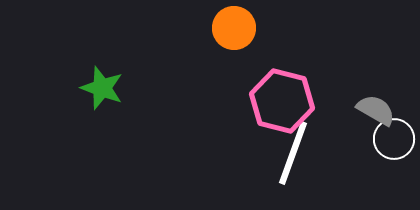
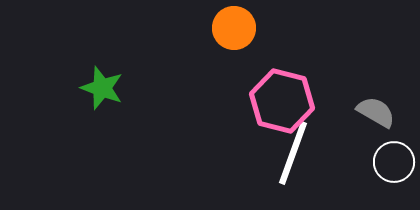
gray semicircle: moved 2 px down
white circle: moved 23 px down
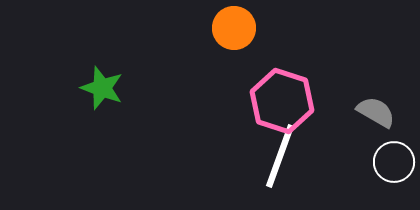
pink hexagon: rotated 4 degrees clockwise
white line: moved 13 px left, 3 px down
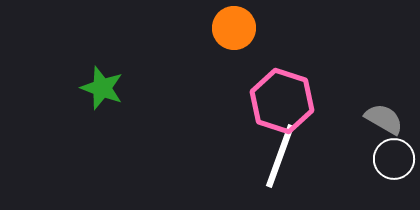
gray semicircle: moved 8 px right, 7 px down
white circle: moved 3 px up
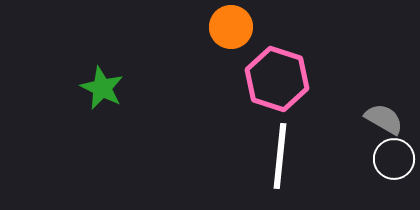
orange circle: moved 3 px left, 1 px up
green star: rotated 6 degrees clockwise
pink hexagon: moved 5 px left, 22 px up
white line: rotated 14 degrees counterclockwise
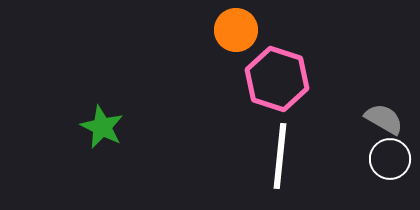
orange circle: moved 5 px right, 3 px down
green star: moved 39 px down
white circle: moved 4 px left
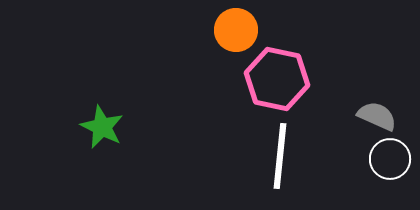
pink hexagon: rotated 6 degrees counterclockwise
gray semicircle: moved 7 px left, 3 px up; rotated 6 degrees counterclockwise
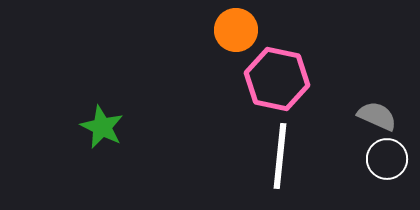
white circle: moved 3 px left
